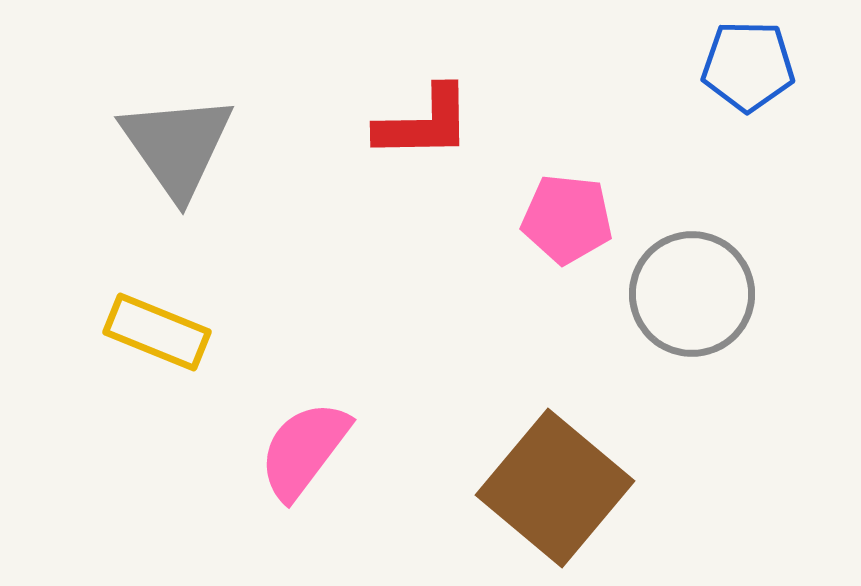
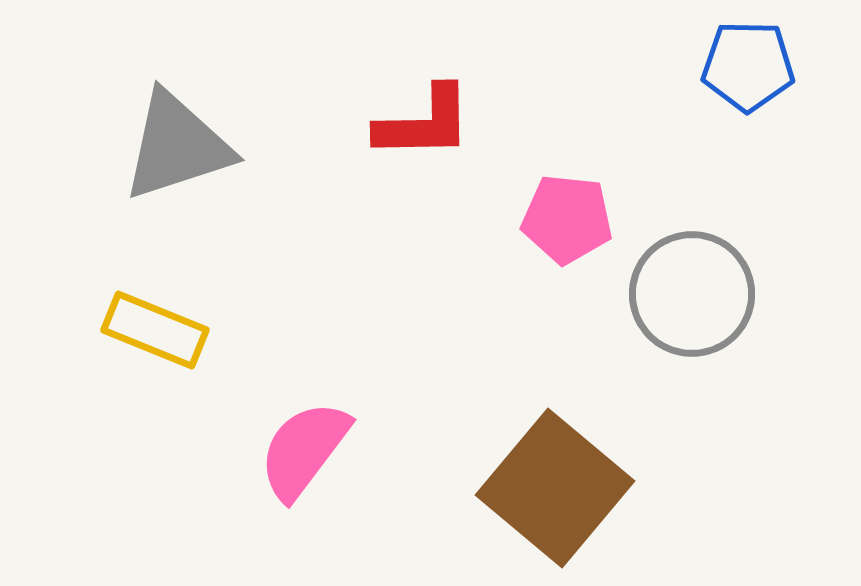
gray triangle: rotated 47 degrees clockwise
yellow rectangle: moved 2 px left, 2 px up
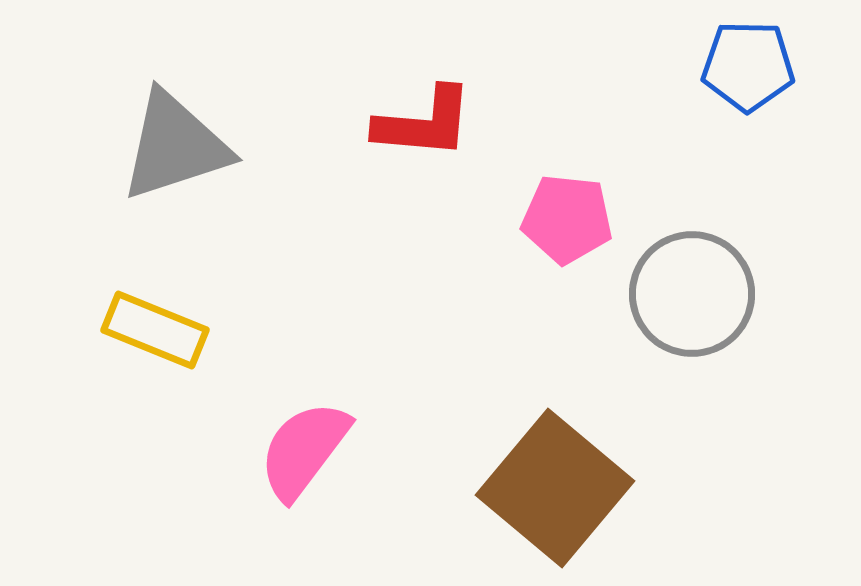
red L-shape: rotated 6 degrees clockwise
gray triangle: moved 2 px left
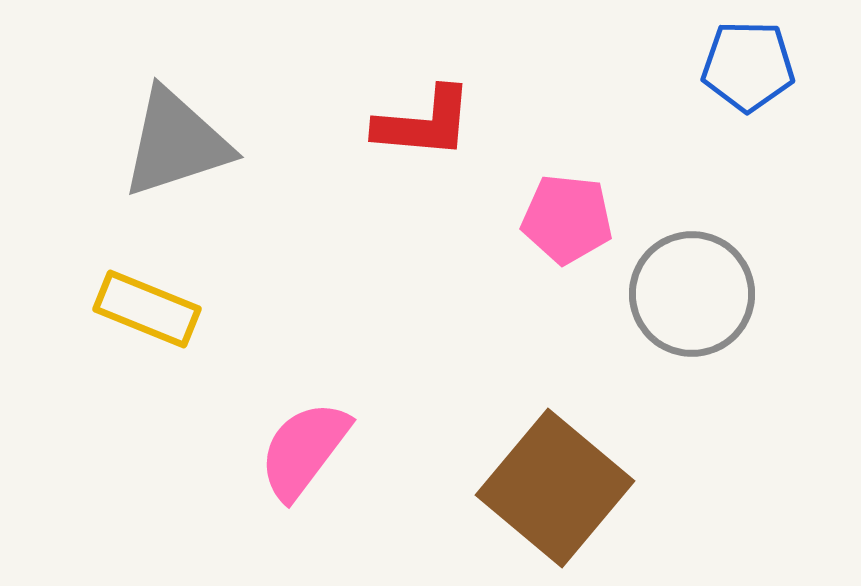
gray triangle: moved 1 px right, 3 px up
yellow rectangle: moved 8 px left, 21 px up
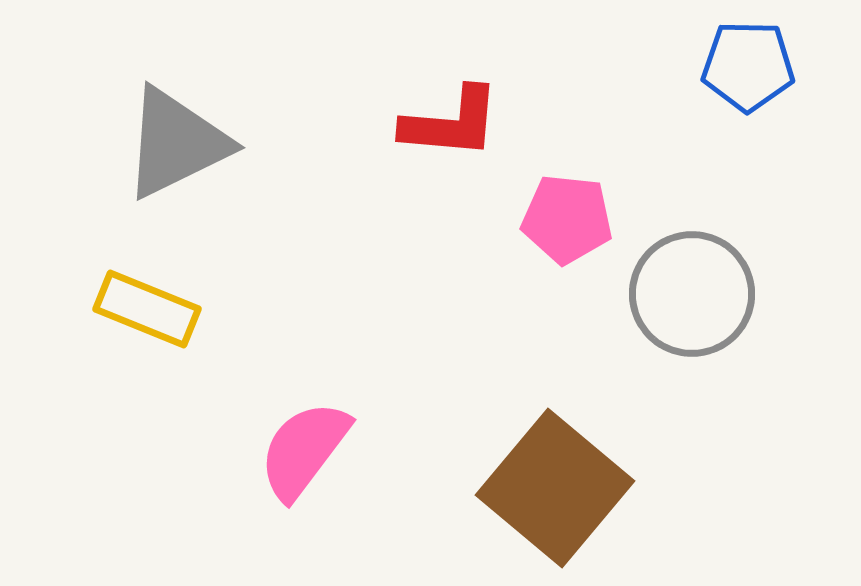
red L-shape: moved 27 px right
gray triangle: rotated 8 degrees counterclockwise
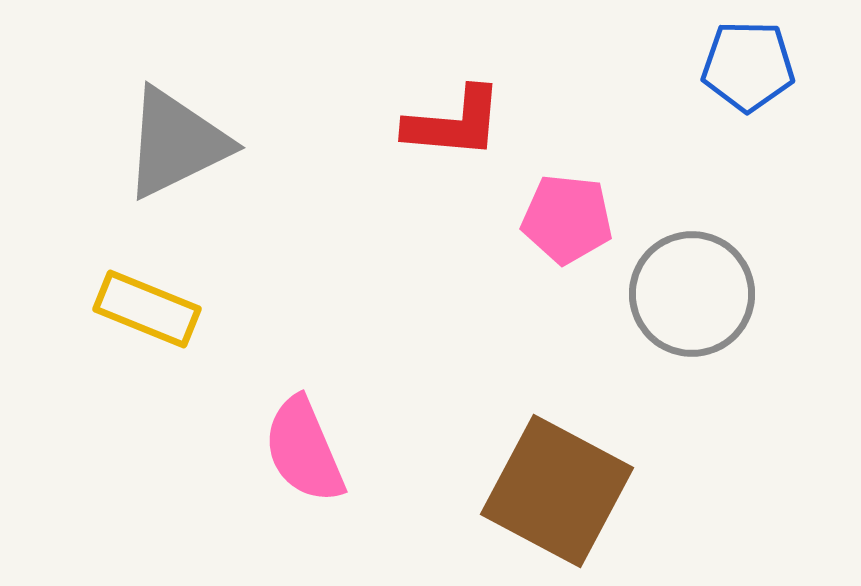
red L-shape: moved 3 px right
pink semicircle: rotated 60 degrees counterclockwise
brown square: moved 2 px right, 3 px down; rotated 12 degrees counterclockwise
